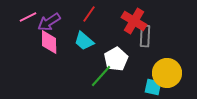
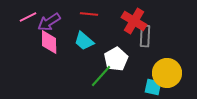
red line: rotated 60 degrees clockwise
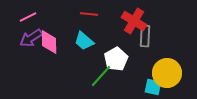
purple arrow: moved 18 px left, 16 px down
